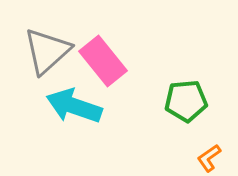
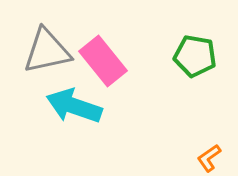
gray triangle: rotated 30 degrees clockwise
green pentagon: moved 9 px right, 45 px up; rotated 15 degrees clockwise
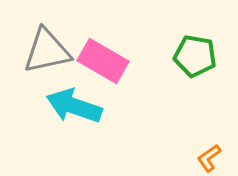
pink rectangle: rotated 21 degrees counterclockwise
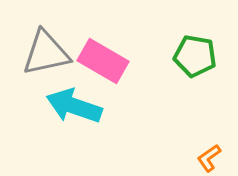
gray triangle: moved 1 px left, 2 px down
